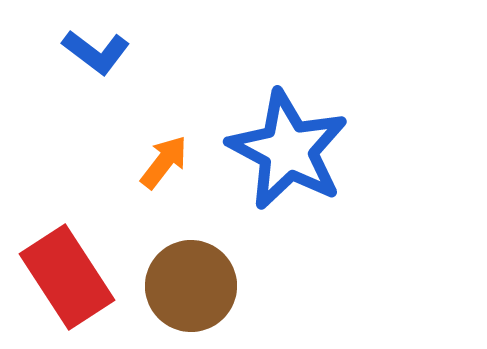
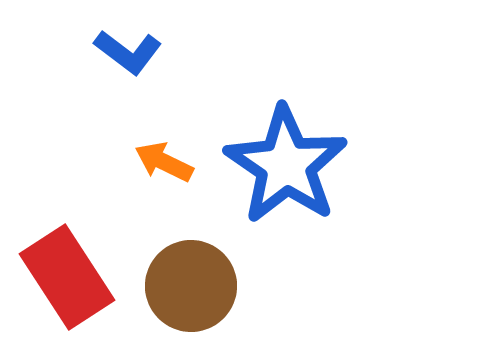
blue L-shape: moved 32 px right
blue star: moved 2 px left, 15 px down; rotated 6 degrees clockwise
orange arrow: rotated 102 degrees counterclockwise
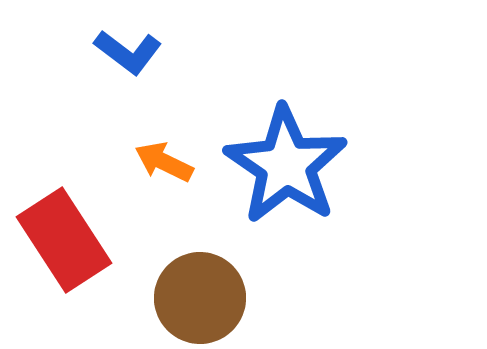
red rectangle: moved 3 px left, 37 px up
brown circle: moved 9 px right, 12 px down
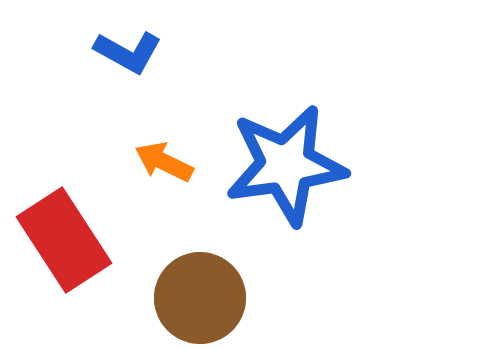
blue L-shape: rotated 8 degrees counterclockwise
blue star: rotated 30 degrees clockwise
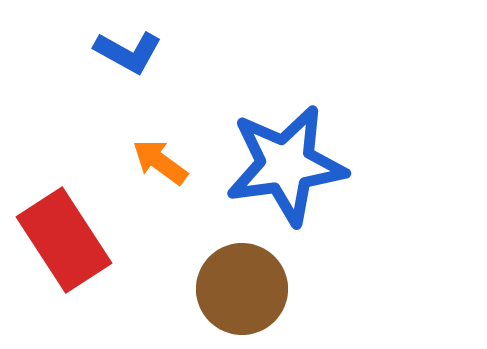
orange arrow: moved 4 px left; rotated 10 degrees clockwise
brown circle: moved 42 px right, 9 px up
